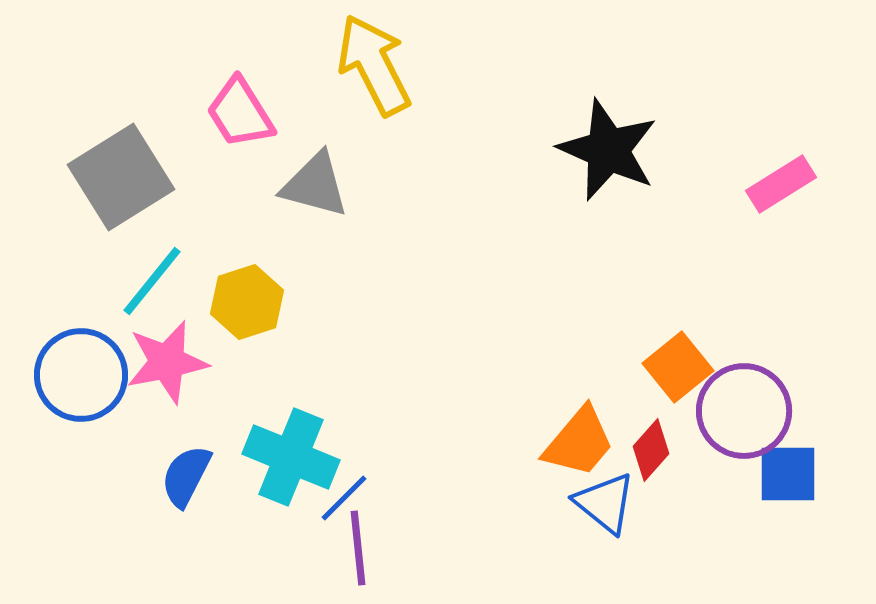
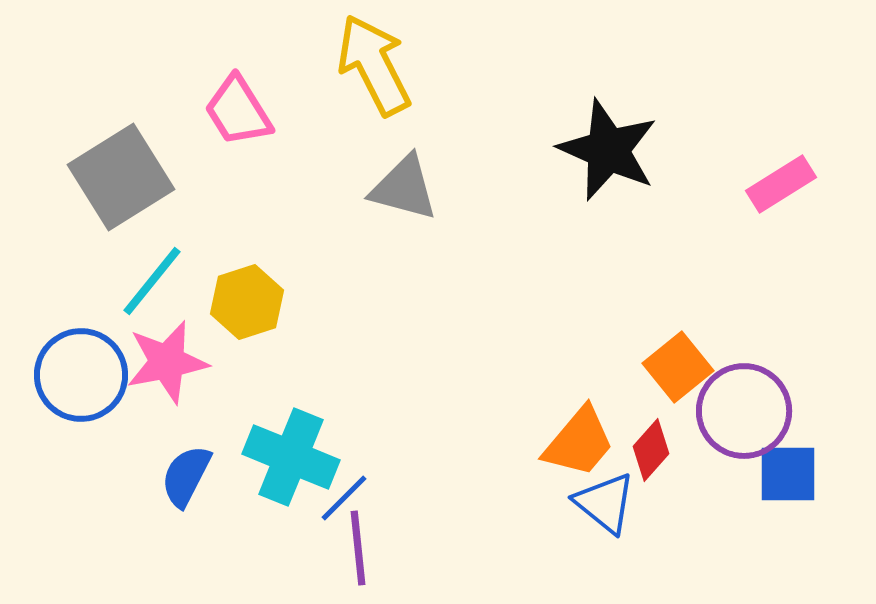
pink trapezoid: moved 2 px left, 2 px up
gray triangle: moved 89 px right, 3 px down
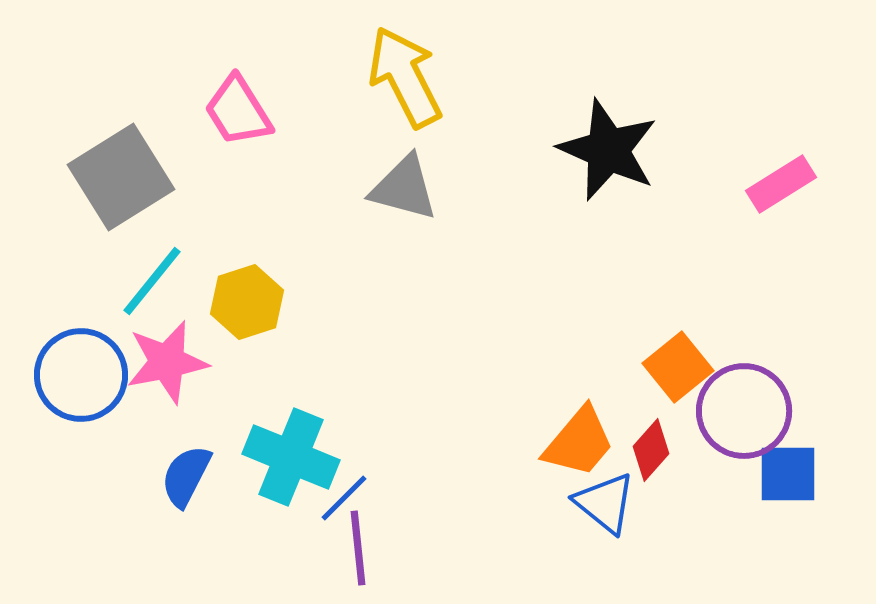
yellow arrow: moved 31 px right, 12 px down
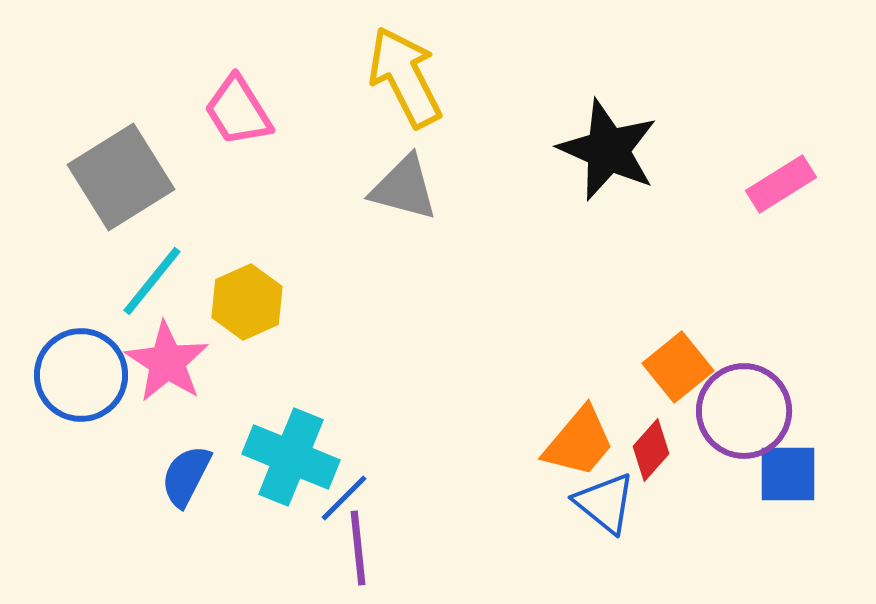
yellow hexagon: rotated 6 degrees counterclockwise
pink star: rotated 28 degrees counterclockwise
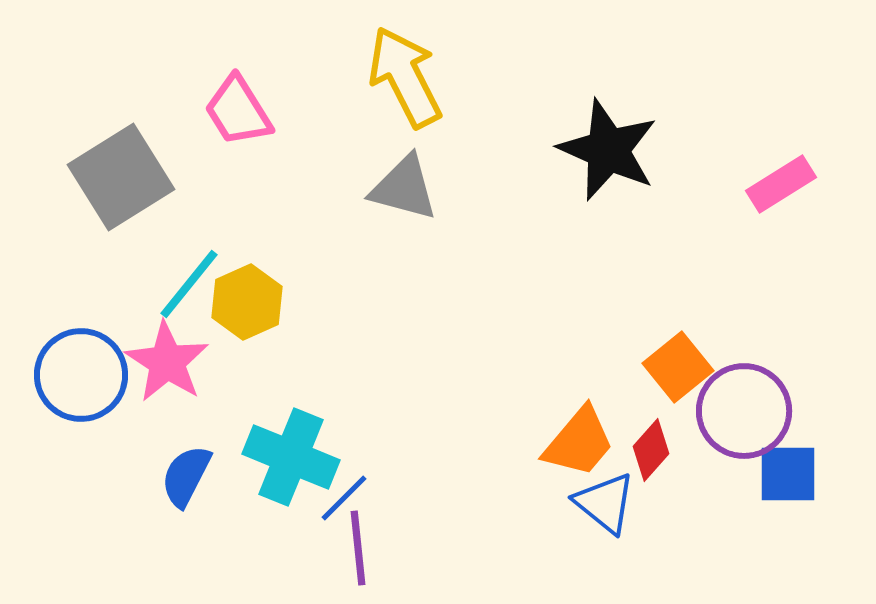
cyan line: moved 37 px right, 3 px down
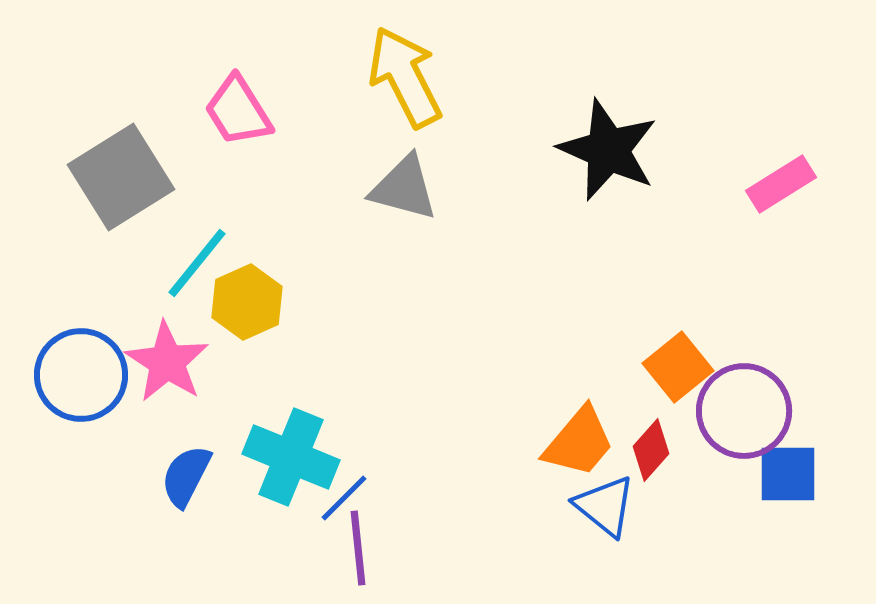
cyan line: moved 8 px right, 21 px up
blue triangle: moved 3 px down
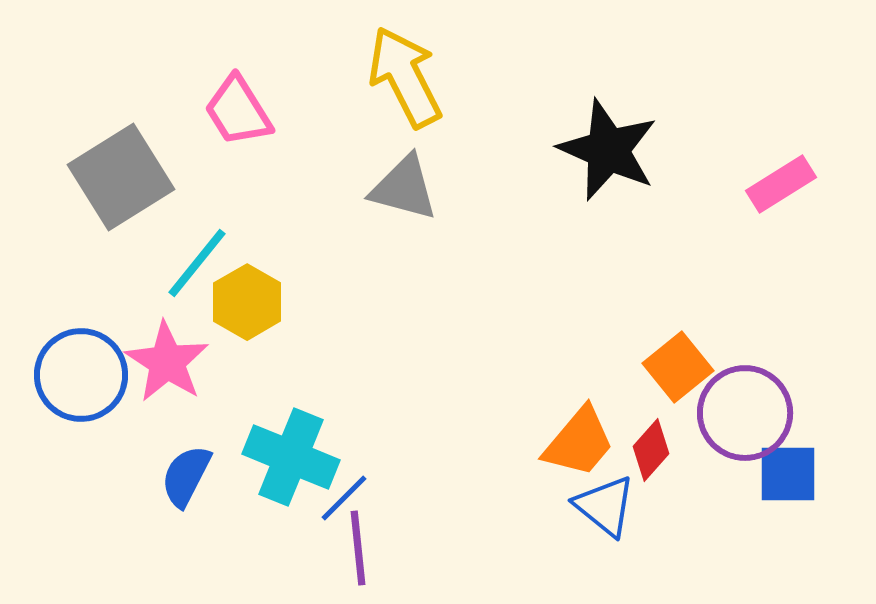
yellow hexagon: rotated 6 degrees counterclockwise
purple circle: moved 1 px right, 2 px down
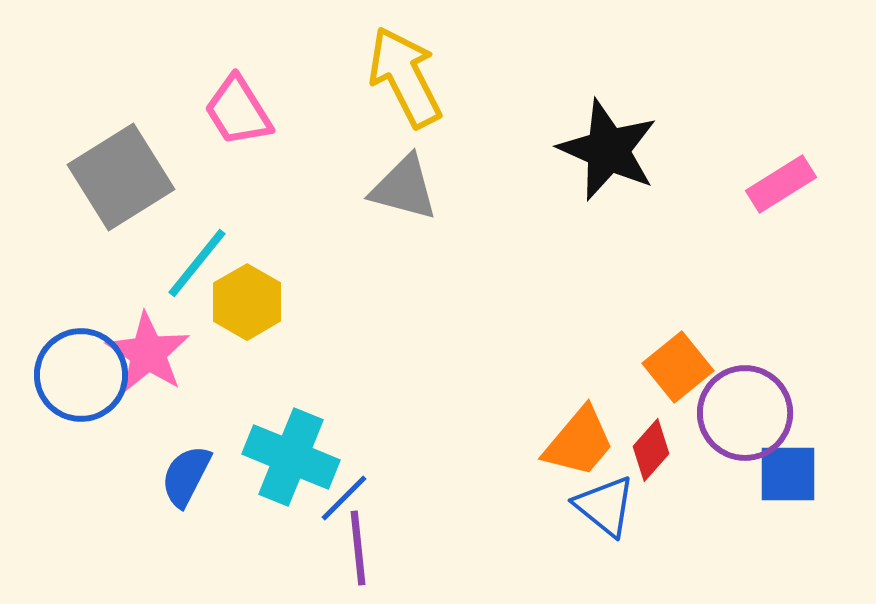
pink star: moved 19 px left, 9 px up
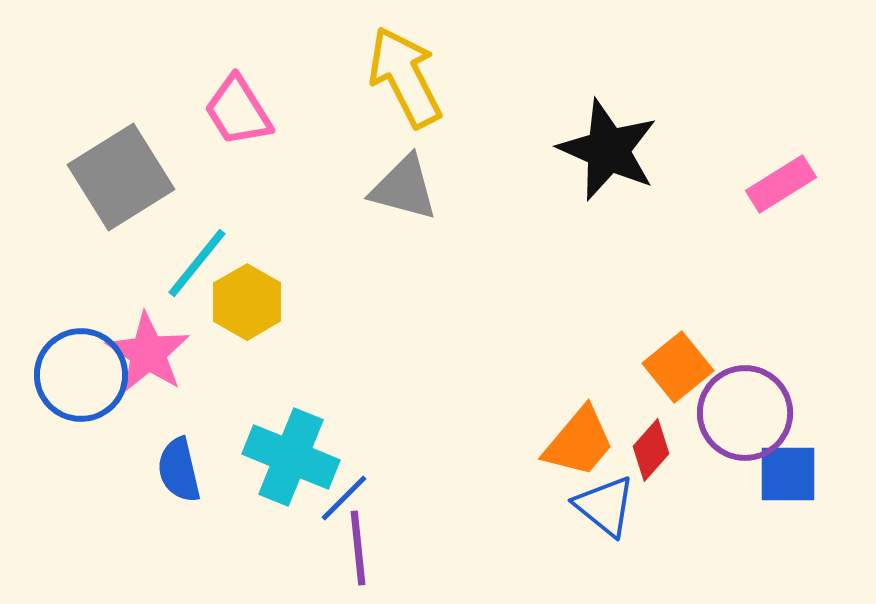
blue semicircle: moved 7 px left, 6 px up; rotated 40 degrees counterclockwise
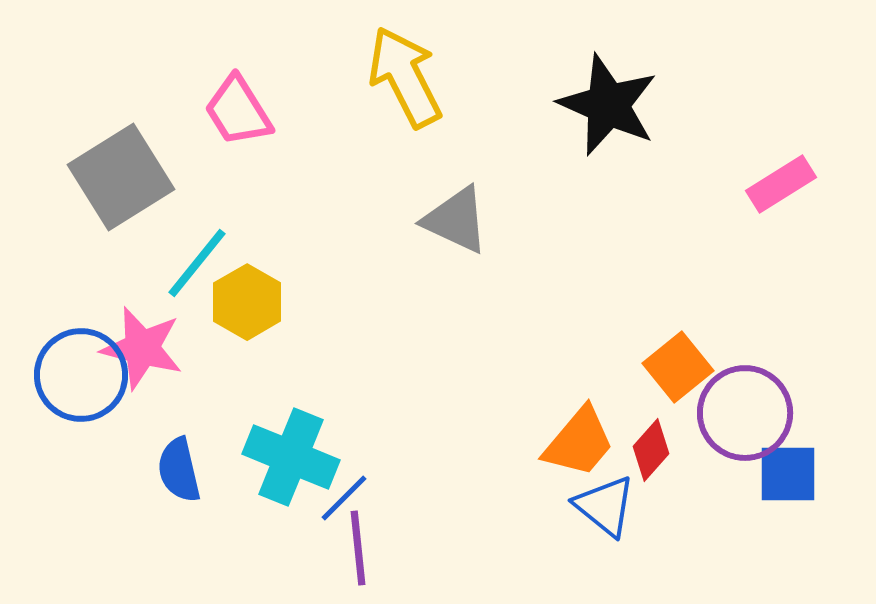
black star: moved 45 px up
gray triangle: moved 52 px right, 32 px down; rotated 10 degrees clockwise
pink star: moved 6 px left, 5 px up; rotated 18 degrees counterclockwise
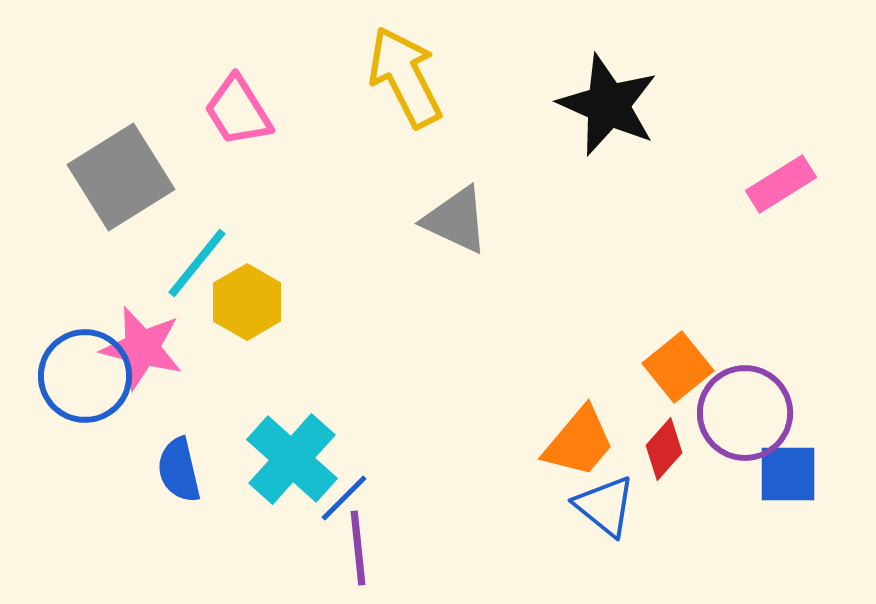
blue circle: moved 4 px right, 1 px down
red diamond: moved 13 px right, 1 px up
cyan cross: moved 1 px right, 2 px down; rotated 20 degrees clockwise
